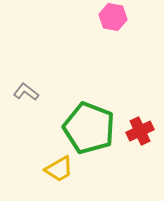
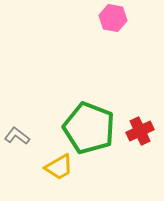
pink hexagon: moved 1 px down
gray L-shape: moved 9 px left, 44 px down
yellow trapezoid: moved 2 px up
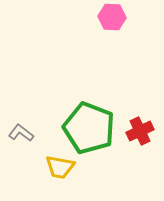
pink hexagon: moved 1 px left, 1 px up; rotated 8 degrees counterclockwise
gray L-shape: moved 4 px right, 3 px up
yellow trapezoid: moved 1 px right; rotated 40 degrees clockwise
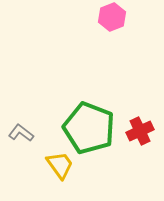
pink hexagon: rotated 24 degrees counterclockwise
yellow trapezoid: moved 2 px up; rotated 136 degrees counterclockwise
